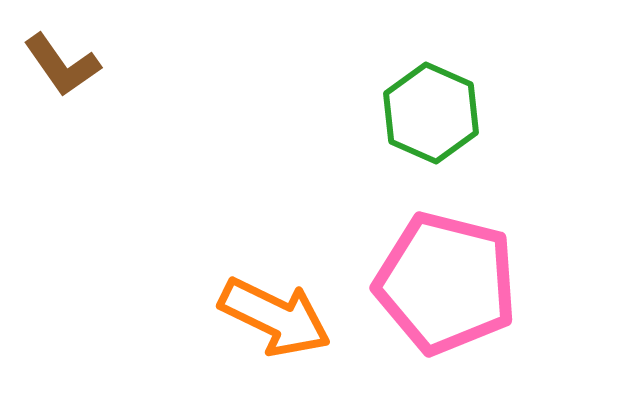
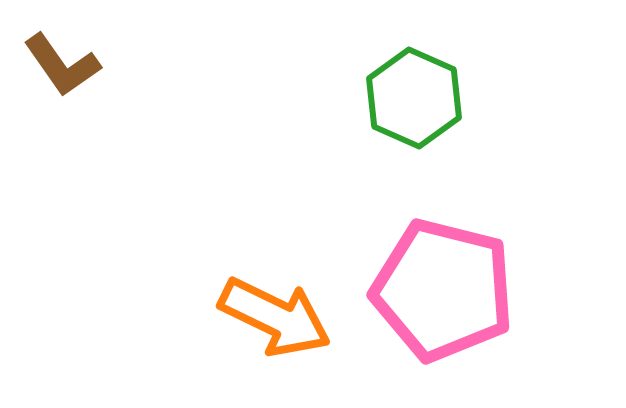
green hexagon: moved 17 px left, 15 px up
pink pentagon: moved 3 px left, 7 px down
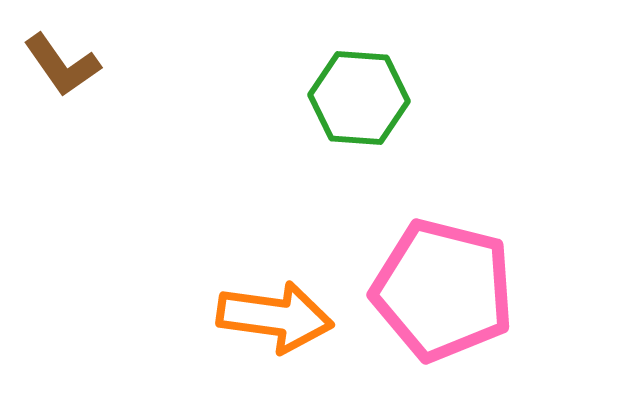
green hexagon: moved 55 px left; rotated 20 degrees counterclockwise
orange arrow: rotated 18 degrees counterclockwise
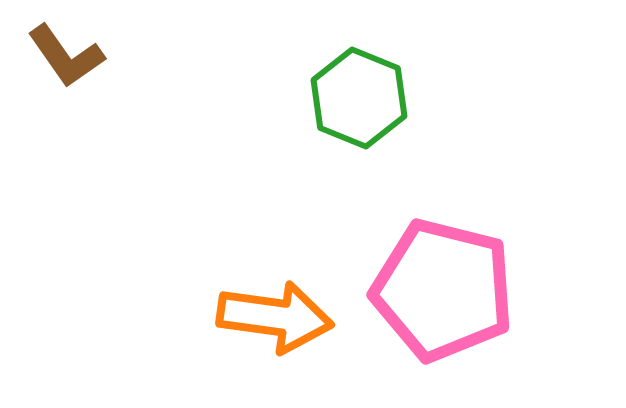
brown L-shape: moved 4 px right, 9 px up
green hexagon: rotated 18 degrees clockwise
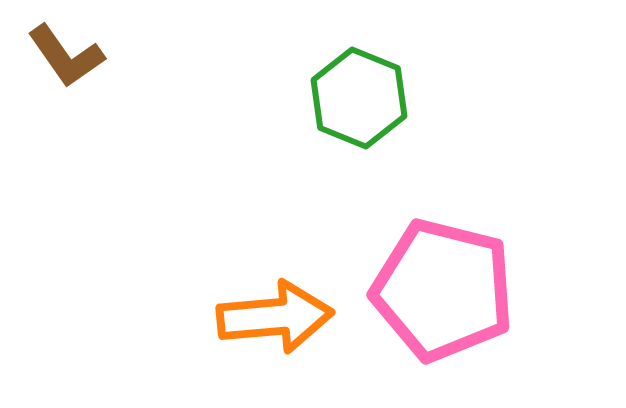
orange arrow: rotated 13 degrees counterclockwise
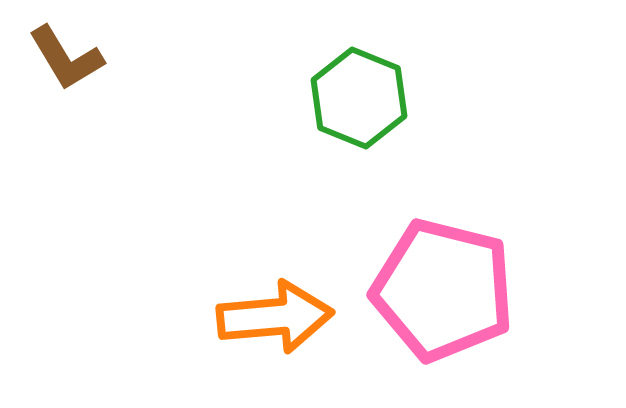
brown L-shape: moved 2 px down; rotated 4 degrees clockwise
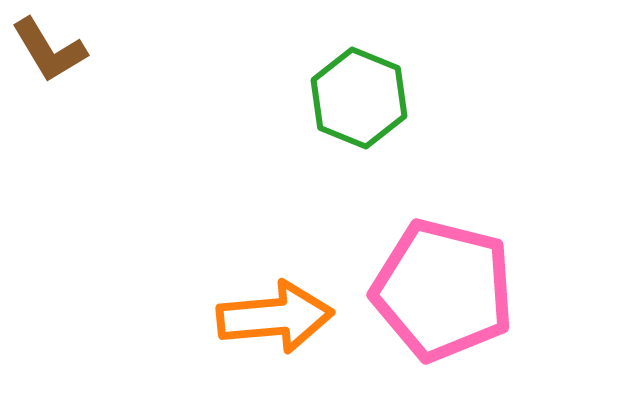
brown L-shape: moved 17 px left, 8 px up
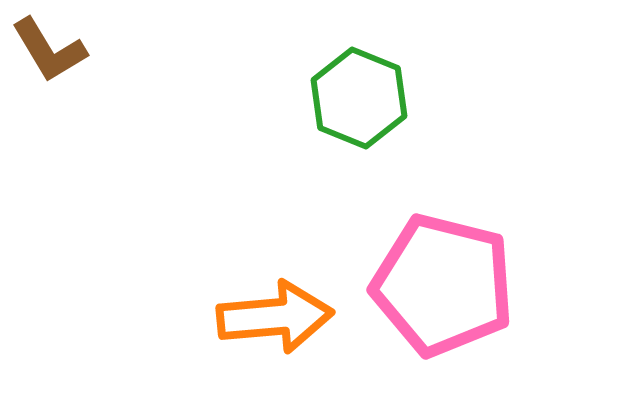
pink pentagon: moved 5 px up
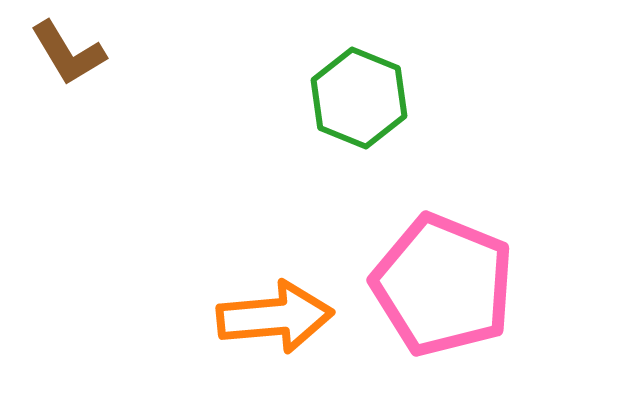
brown L-shape: moved 19 px right, 3 px down
pink pentagon: rotated 8 degrees clockwise
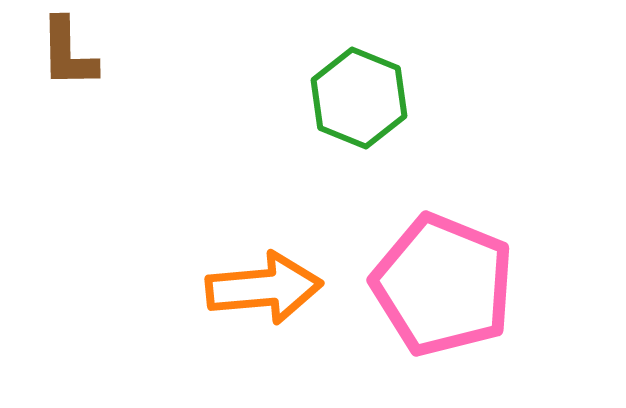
brown L-shape: rotated 30 degrees clockwise
orange arrow: moved 11 px left, 29 px up
